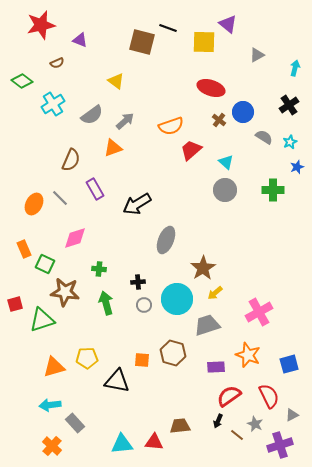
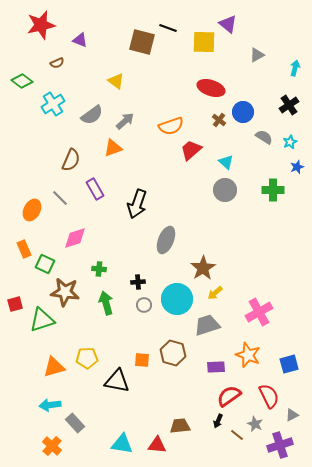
orange ellipse at (34, 204): moved 2 px left, 6 px down
black arrow at (137, 204): rotated 40 degrees counterclockwise
red triangle at (154, 442): moved 3 px right, 3 px down
cyan triangle at (122, 444): rotated 15 degrees clockwise
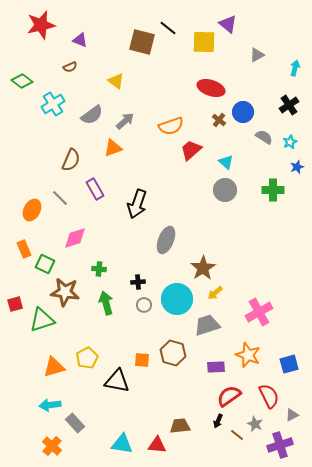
black line at (168, 28): rotated 18 degrees clockwise
brown semicircle at (57, 63): moved 13 px right, 4 px down
yellow pentagon at (87, 358): rotated 25 degrees counterclockwise
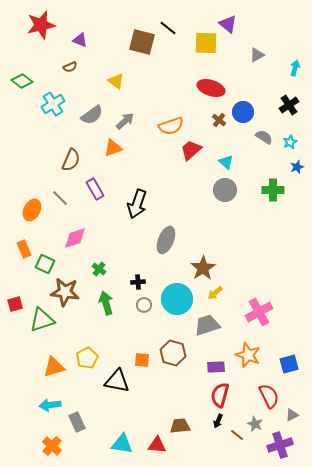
yellow square at (204, 42): moved 2 px right, 1 px down
green cross at (99, 269): rotated 32 degrees clockwise
red semicircle at (229, 396): moved 9 px left, 1 px up; rotated 40 degrees counterclockwise
gray rectangle at (75, 423): moved 2 px right, 1 px up; rotated 18 degrees clockwise
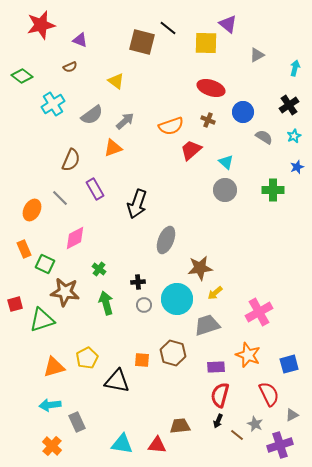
green diamond at (22, 81): moved 5 px up
brown cross at (219, 120): moved 11 px left; rotated 16 degrees counterclockwise
cyan star at (290, 142): moved 4 px right, 6 px up
pink diamond at (75, 238): rotated 10 degrees counterclockwise
brown star at (203, 268): moved 3 px left; rotated 25 degrees clockwise
red semicircle at (269, 396): moved 2 px up
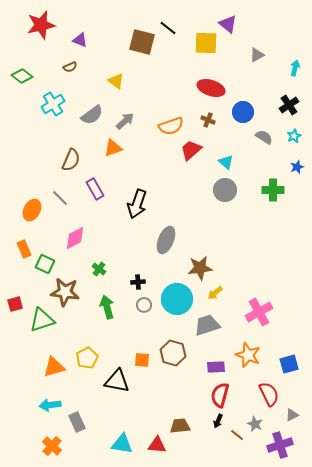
green arrow at (106, 303): moved 1 px right, 4 px down
